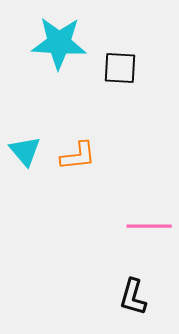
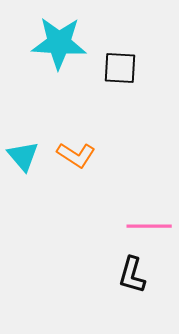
cyan triangle: moved 2 px left, 5 px down
orange L-shape: moved 2 px left, 1 px up; rotated 39 degrees clockwise
black L-shape: moved 1 px left, 22 px up
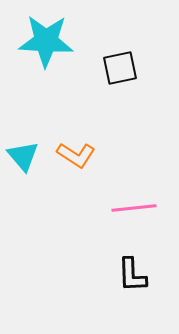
cyan star: moved 13 px left, 2 px up
black square: rotated 15 degrees counterclockwise
pink line: moved 15 px left, 18 px up; rotated 6 degrees counterclockwise
black L-shape: rotated 18 degrees counterclockwise
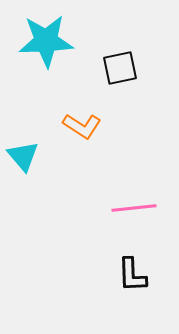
cyan star: rotated 6 degrees counterclockwise
orange L-shape: moved 6 px right, 29 px up
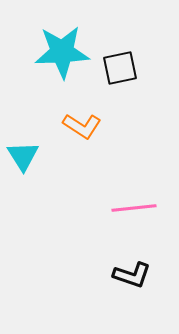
cyan star: moved 16 px right, 11 px down
cyan triangle: rotated 8 degrees clockwise
black L-shape: rotated 69 degrees counterclockwise
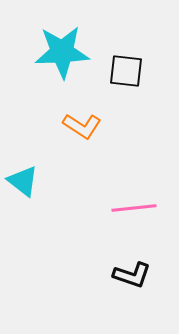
black square: moved 6 px right, 3 px down; rotated 18 degrees clockwise
cyan triangle: moved 25 px down; rotated 20 degrees counterclockwise
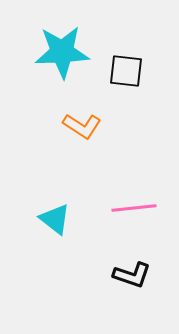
cyan triangle: moved 32 px right, 38 px down
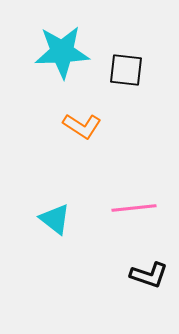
black square: moved 1 px up
black L-shape: moved 17 px right
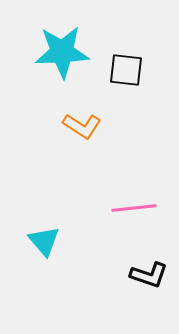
cyan triangle: moved 11 px left, 22 px down; rotated 12 degrees clockwise
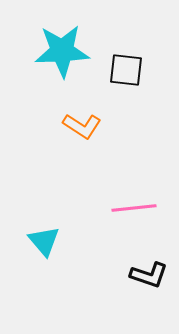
cyan star: moved 1 px up
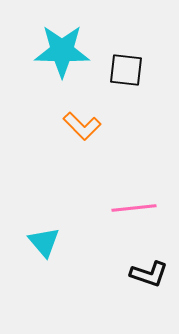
cyan star: rotated 4 degrees clockwise
orange L-shape: rotated 12 degrees clockwise
cyan triangle: moved 1 px down
black L-shape: moved 1 px up
